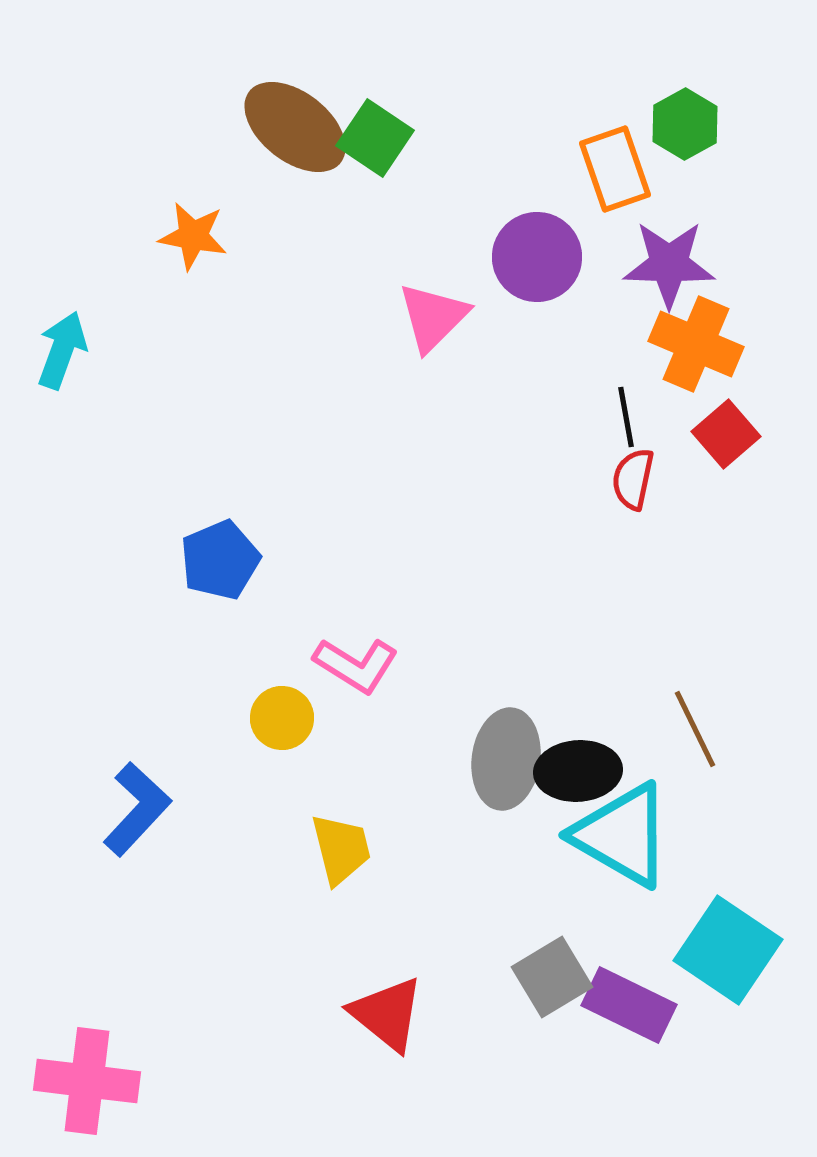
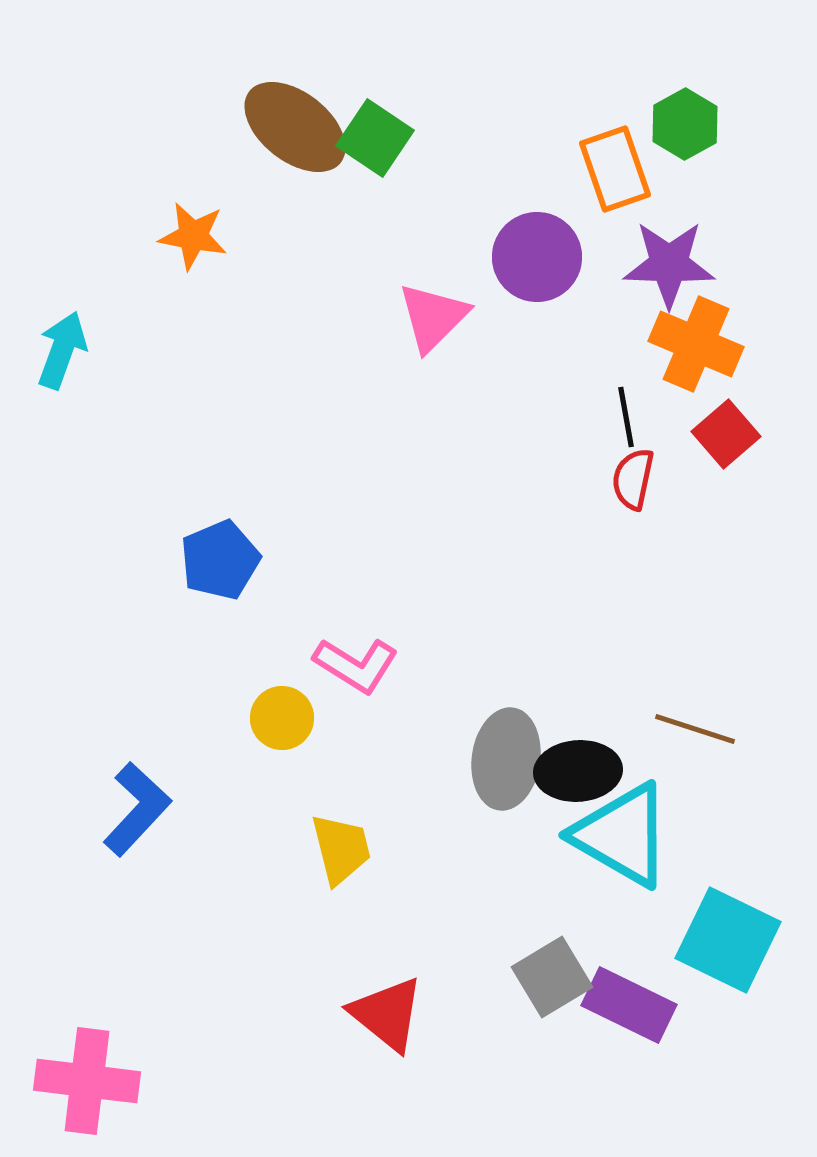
brown line: rotated 46 degrees counterclockwise
cyan square: moved 10 px up; rotated 8 degrees counterclockwise
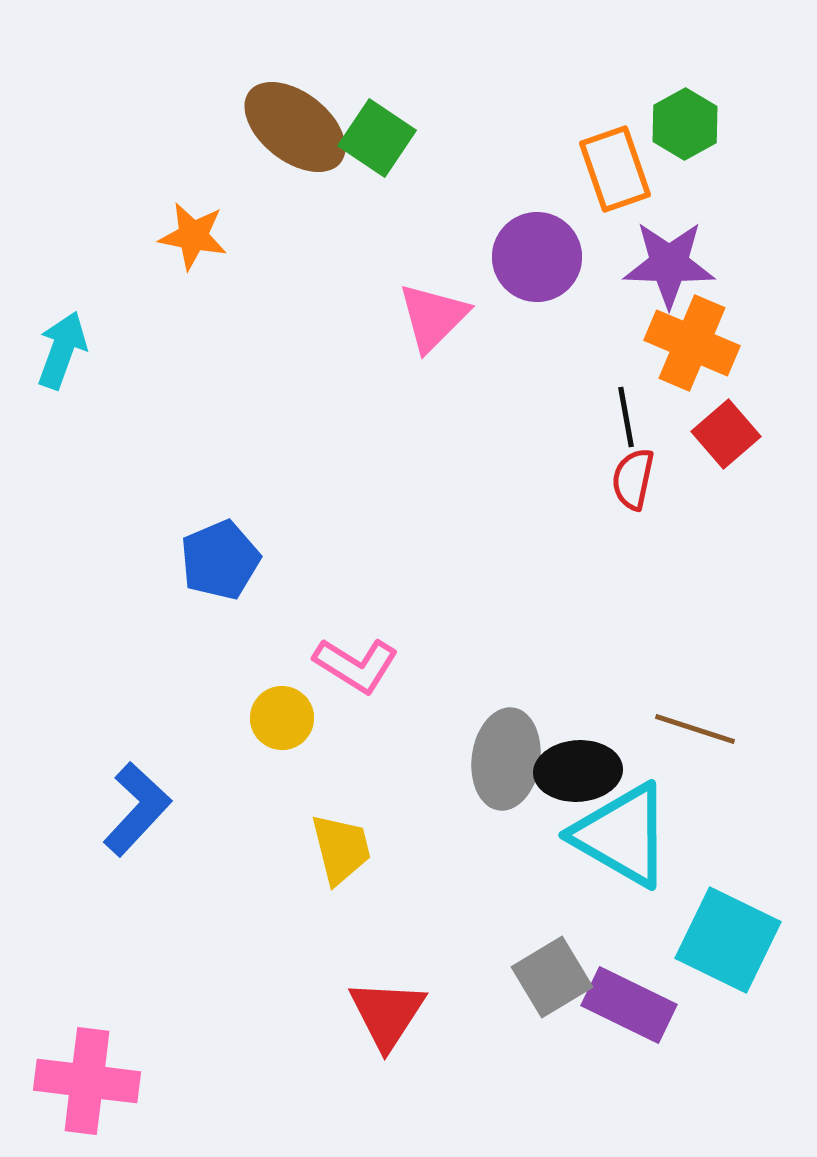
green square: moved 2 px right
orange cross: moved 4 px left, 1 px up
red triangle: rotated 24 degrees clockwise
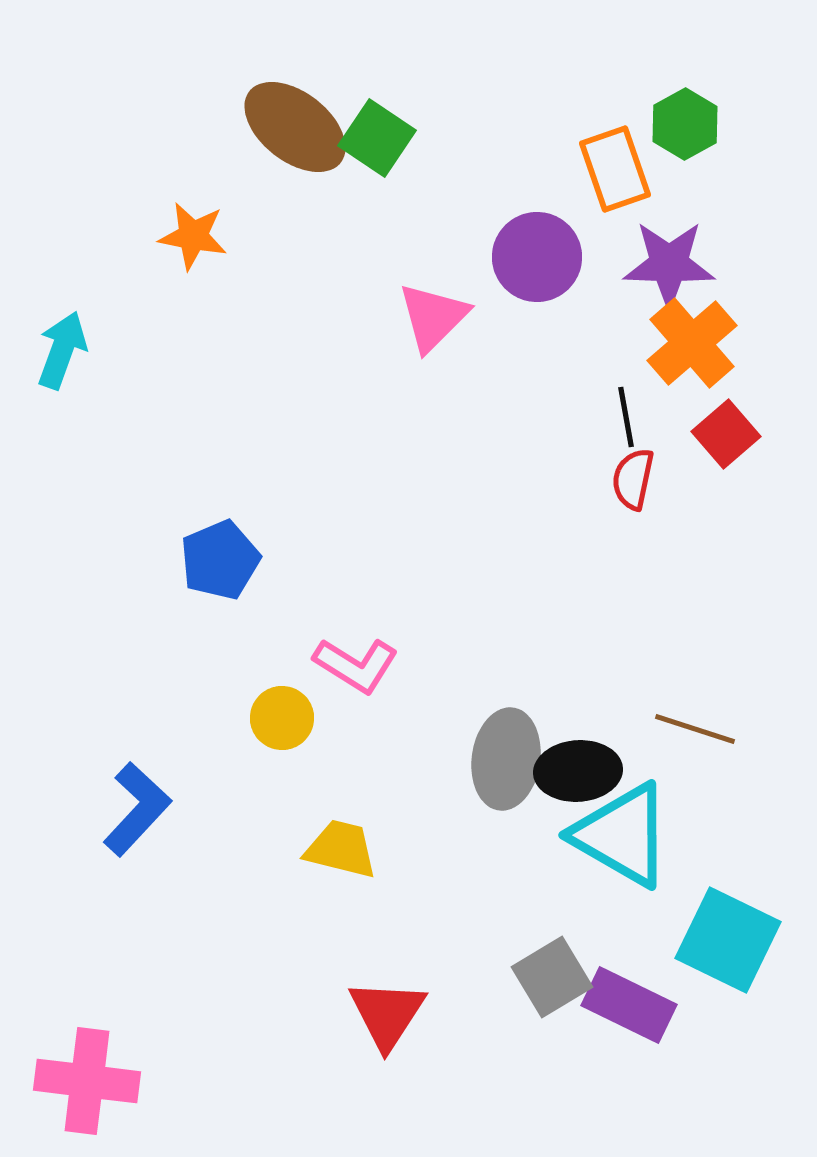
orange cross: rotated 26 degrees clockwise
yellow trapezoid: rotated 62 degrees counterclockwise
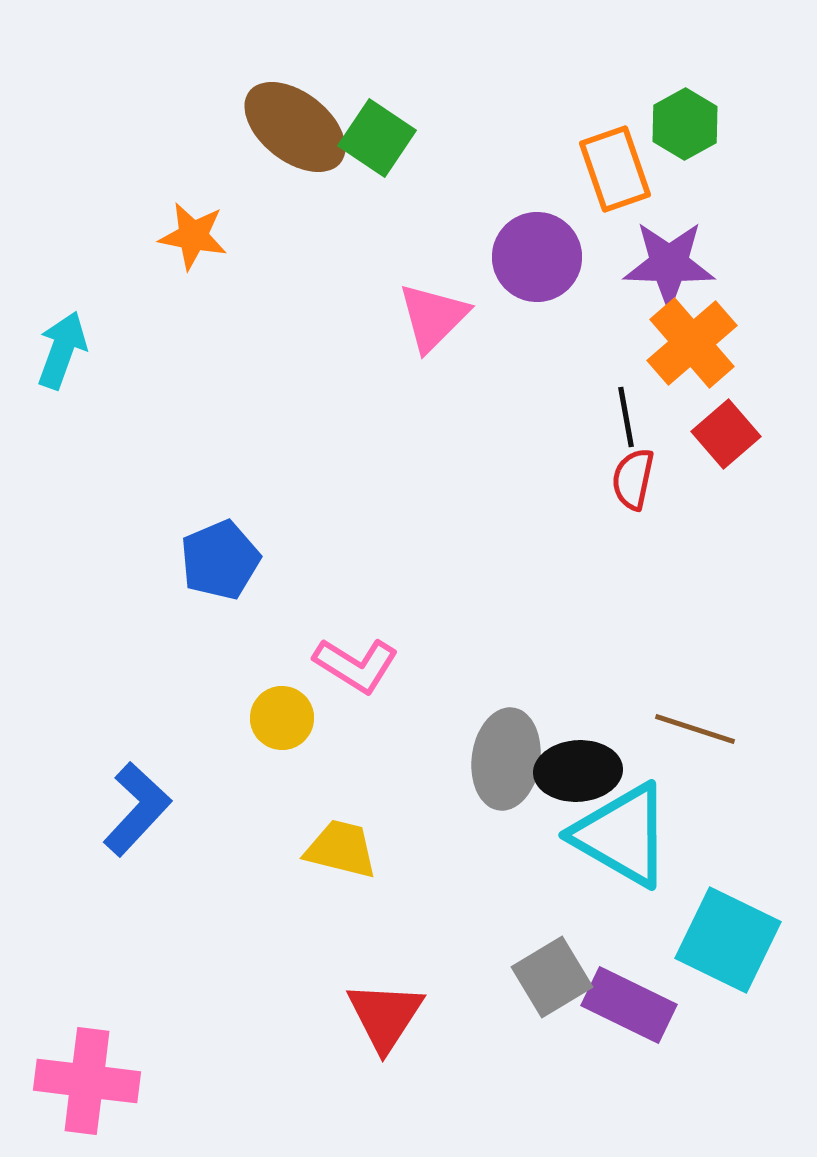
red triangle: moved 2 px left, 2 px down
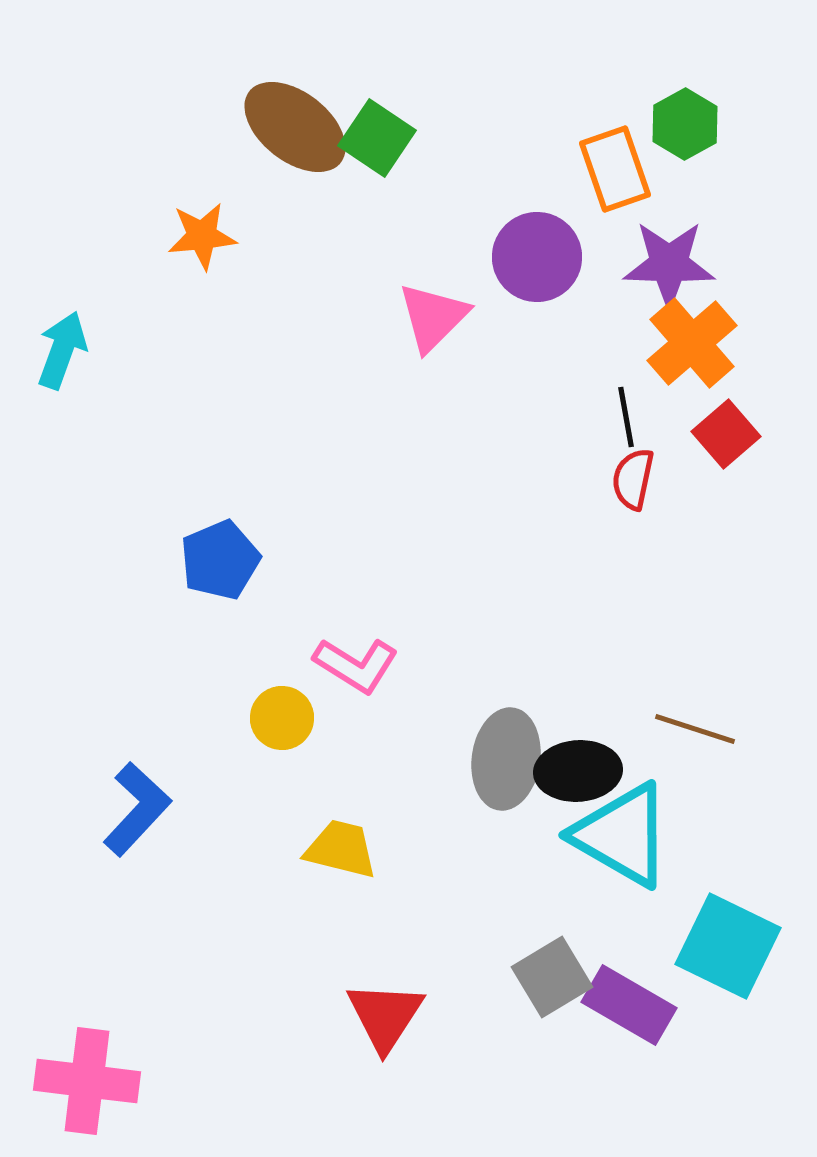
orange star: moved 9 px right; rotated 16 degrees counterclockwise
cyan square: moved 6 px down
purple rectangle: rotated 4 degrees clockwise
